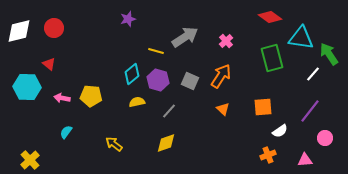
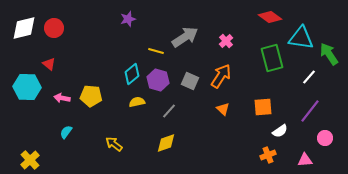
white diamond: moved 5 px right, 3 px up
white line: moved 4 px left, 3 px down
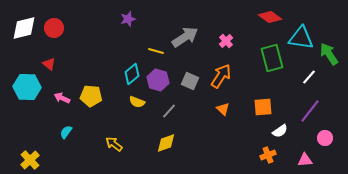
pink arrow: rotated 14 degrees clockwise
yellow semicircle: rotated 147 degrees counterclockwise
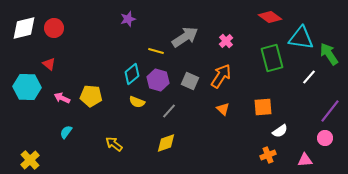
purple line: moved 20 px right
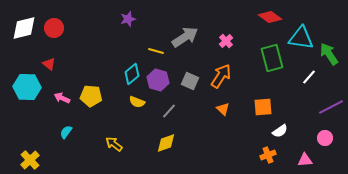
purple line: moved 1 px right, 4 px up; rotated 25 degrees clockwise
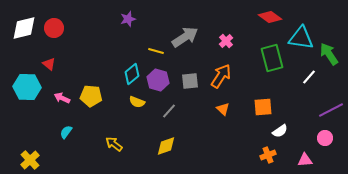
gray square: rotated 30 degrees counterclockwise
purple line: moved 3 px down
yellow diamond: moved 3 px down
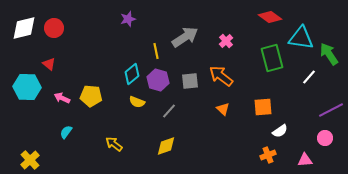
yellow line: rotated 63 degrees clockwise
orange arrow: rotated 85 degrees counterclockwise
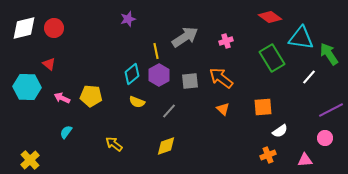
pink cross: rotated 24 degrees clockwise
green rectangle: rotated 16 degrees counterclockwise
orange arrow: moved 2 px down
purple hexagon: moved 1 px right, 5 px up; rotated 15 degrees clockwise
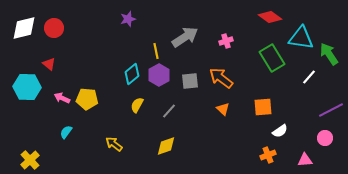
yellow pentagon: moved 4 px left, 3 px down
yellow semicircle: moved 3 px down; rotated 98 degrees clockwise
